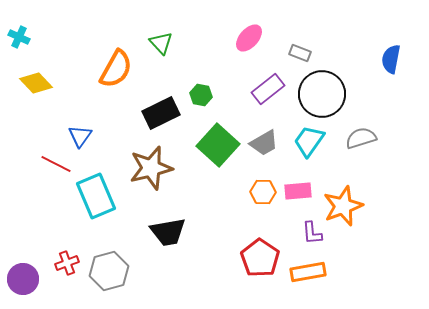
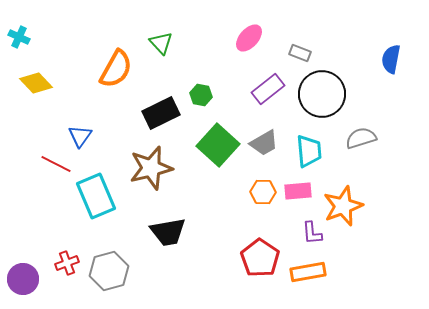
cyan trapezoid: moved 10 px down; rotated 140 degrees clockwise
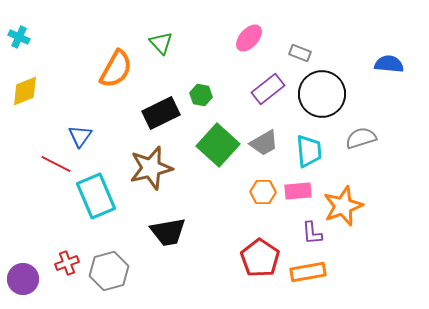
blue semicircle: moved 2 px left, 5 px down; rotated 84 degrees clockwise
yellow diamond: moved 11 px left, 8 px down; rotated 68 degrees counterclockwise
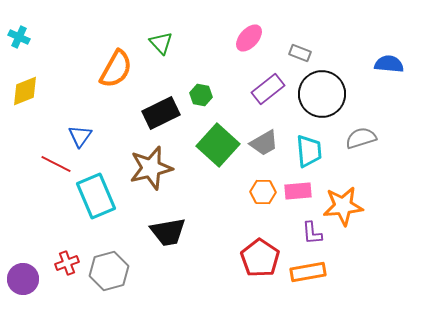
orange star: rotated 15 degrees clockwise
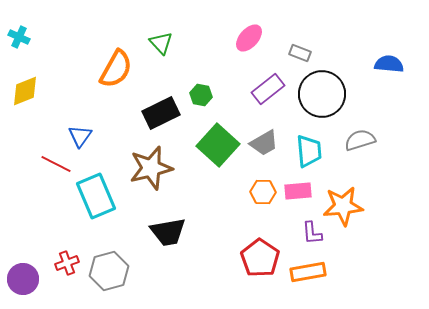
gray semicircle: moved 1 px left, 2 px down
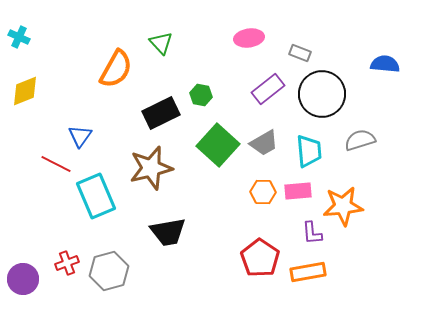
pink ellipse: rotated 40 degrees clockwise
blue semicircle: moved 4 px left
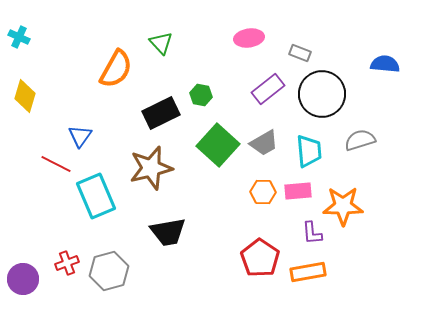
yellow diamond: moved 5 px down; rotated 52 degrees counterclockwise
orange star: rotated 6 degrees clockwise
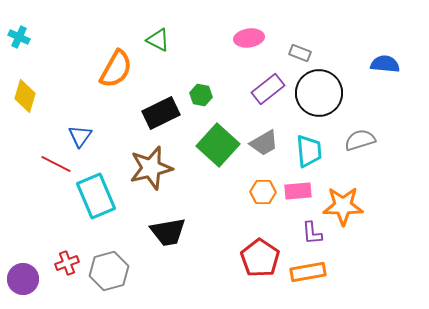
green triangle: moved 3 px left, 3 px up; rotated 20 degrees counterclockwise
black circle: moved 3 px left, 1 px up
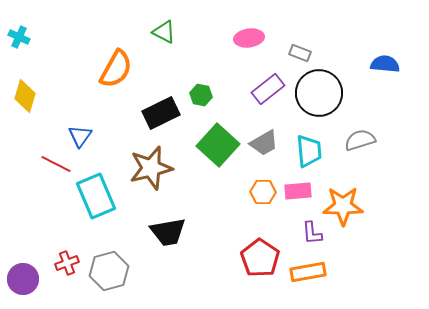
green triangle: moved 6 px right, 8 px up
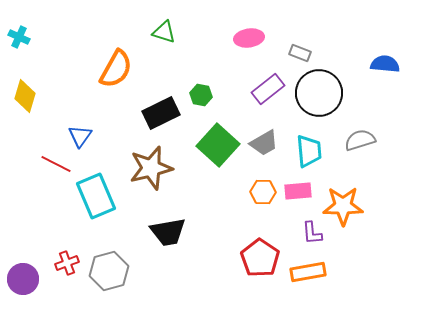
green triangle: rotated 10 degrees counterclockwise
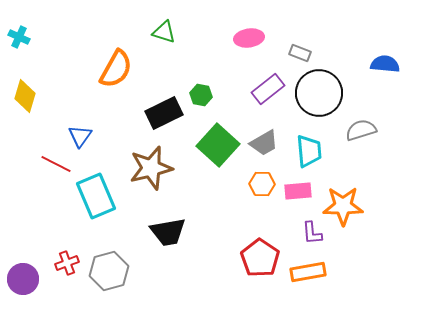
black rectangle: moved 3 px right
gray semicircle: moved 1 px right, 10 px up
orange hexagon: moved 1 px left, 8 px up
